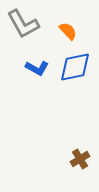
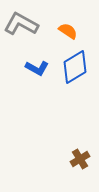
gray L-shape: moved 2 px left; rotated 148 degrees clockwise
orange semicircle: rotated 12 degrees counterclockwise
blue diamond: rotated 20 degrees counterclockwise
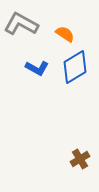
orange semicircle: moved 3 px left, 3 px down
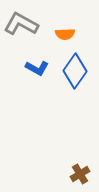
orange semicircle: rotated 144 degrees clockwise
blue diamond: moved 4 px down; rotated 24 degrees counterclockwise
brown cross: moved 15 px down
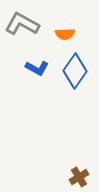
gray L-shape: moved 1 px right
brown cross: moved 1 px left, 3 px down
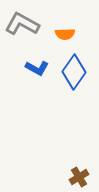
blue diamond: moved 1 px left, 1 px down
